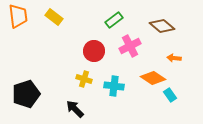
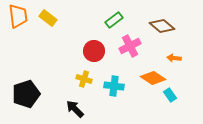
yellow rectangle: moved 6 px left, 1 px down
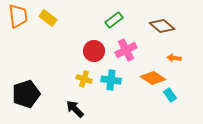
pink cross: moved 4 px left, 4 px down
cyan cross: moved 3 px left, 6 px up
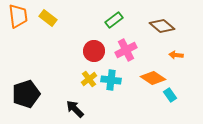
orange arrow: moved 2 px right, 3 px up
yellow cross: moved 5 px right; rotated 35 degrees clockwise
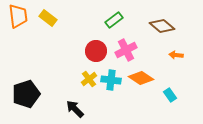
red circle: moved 2 px right
orange diamond: moved 12 px left
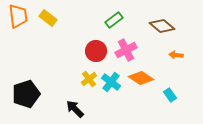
cyan cross: moved 2 px down; rotated 30 degrees clockwise
